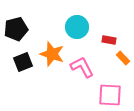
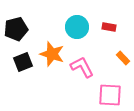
red rectangle: moved 13 px up
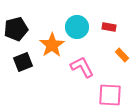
orange star: moved 9 px up; rotated 20 degrees clockwise
orange rectangle: moved 1 px left, 3 px up
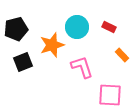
red rectangle: rotated 16 degrees clockwise
orange star: rotated 15 degrees clockwise
pink L-shape: rotated 10 degrees clockwise
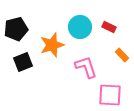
cyan circle: moved 3 px right
pink L-shape: moved 4 px right
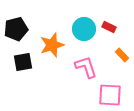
cyan circle: moved 4 px right, 2 px down
black square: rotated 12 degrees clockwise
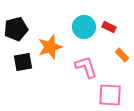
cyan circle: moved 2 px up
orange star: moved 2 px left, 2 px down
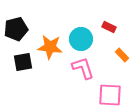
cyan circle: moved 3 px left, 12 px down
orange star: rotated 25 degrees clockwise
pink L-shape: moved 3 px left, 1 px down
